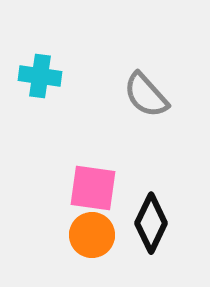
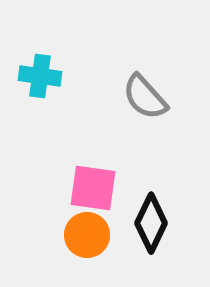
gray semicircle: moved 1 px left, 2 px down
orange circle: moved 5 px left
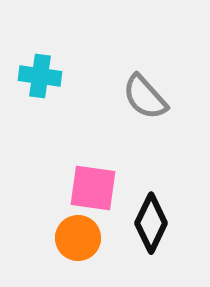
orange circle: moved 9 px left, 3 px down
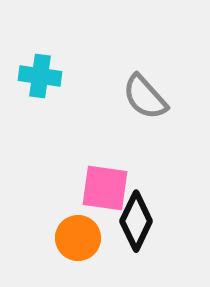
pink square: moved 12 px right
black diamond: moved 15 px left, 2 px up
